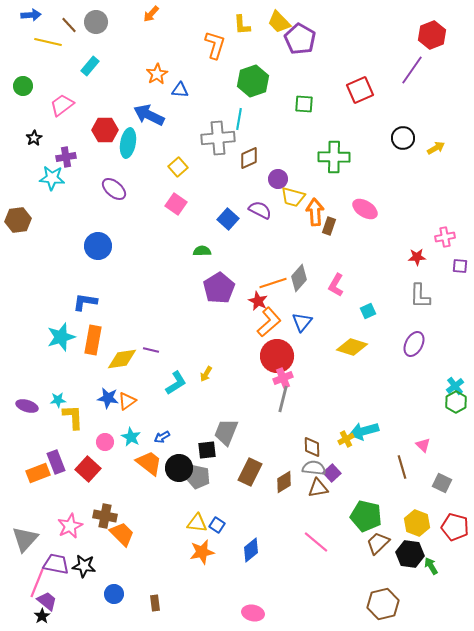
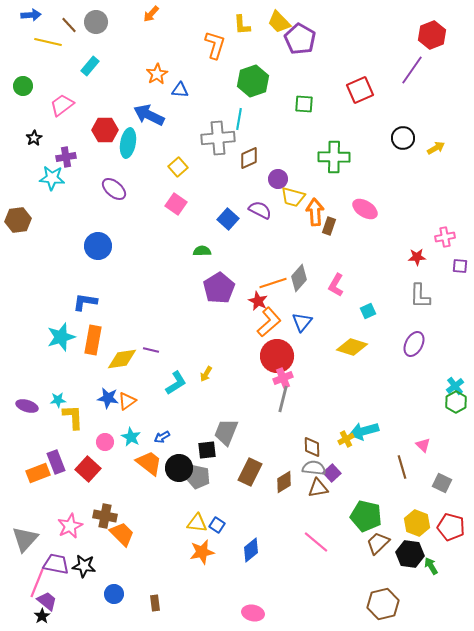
red pentagon at (455, 527): moved 4 px left
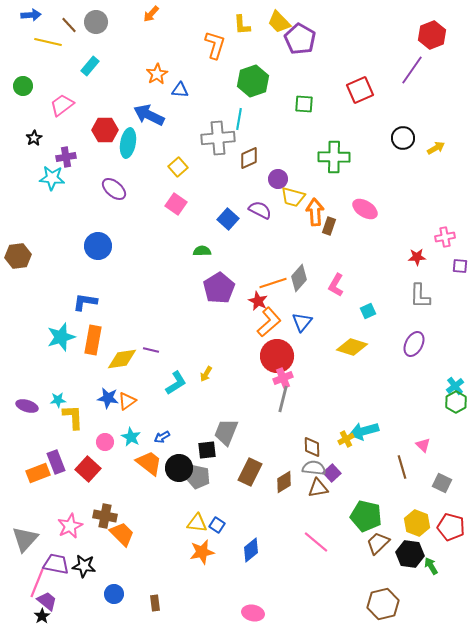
brown hexagon at (18, 220): moved 36 px down
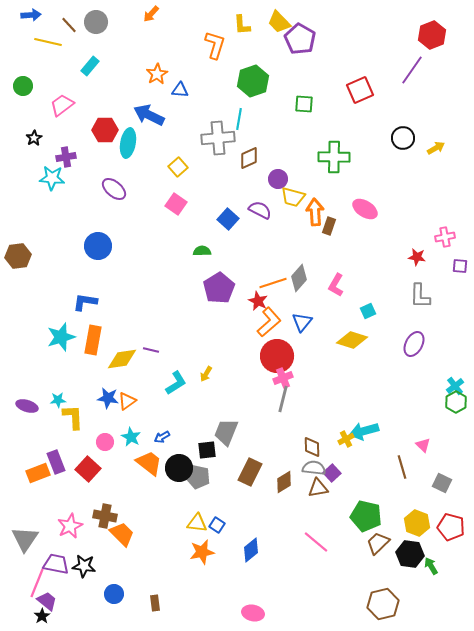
red star at (417, 257): rotated 12 degrees clockwise
yellow diamond at (352, 347): moved 7 px up
gray triangle at (25, 539): rotated 8 degrees counterclockwise
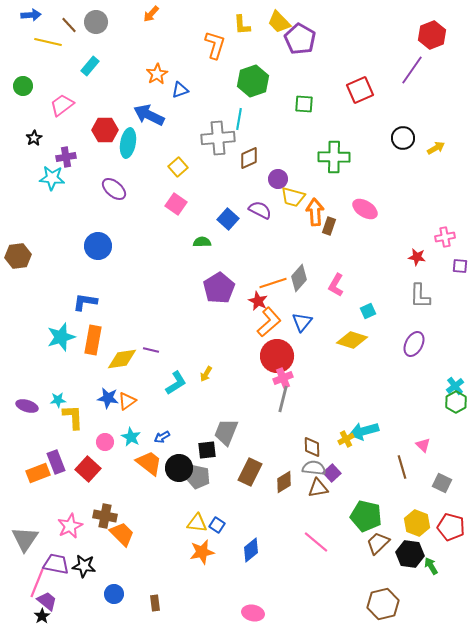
blue triangle at (180, 90): rotated 24 degrees counterclockwise
green semicircle at (202, 251): moved 9 px up
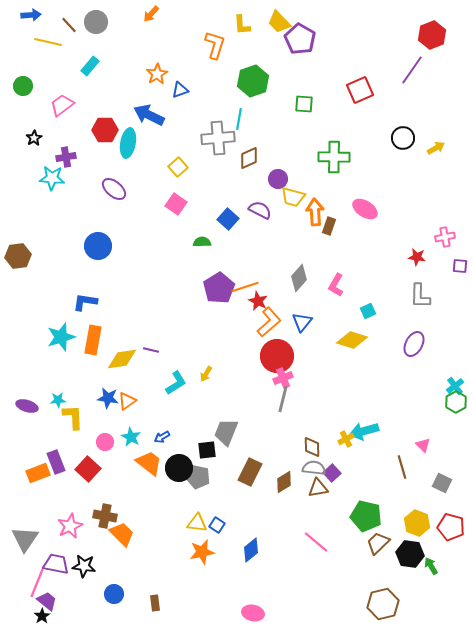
orange line at (273, 283): moved 28 px left, 4 px down
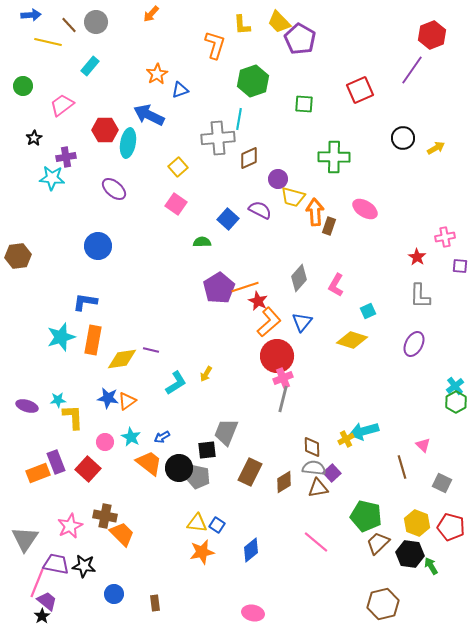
red star at (417, 257): rotated 24 degrees clockwise
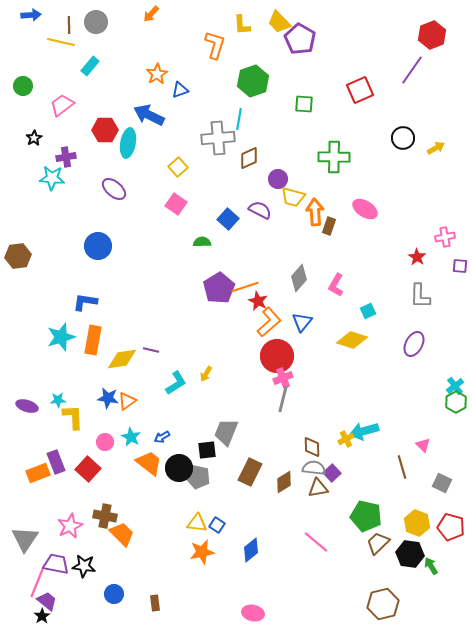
brown line at (69, 25): rotated 42 degrees clockwise
yellow line at (48, 42): moved 13 px right
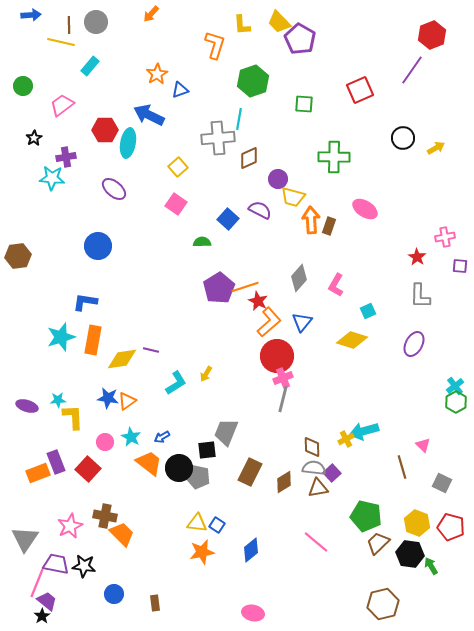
orange arrow at (315, 212): moved 4 px left, 8 px down
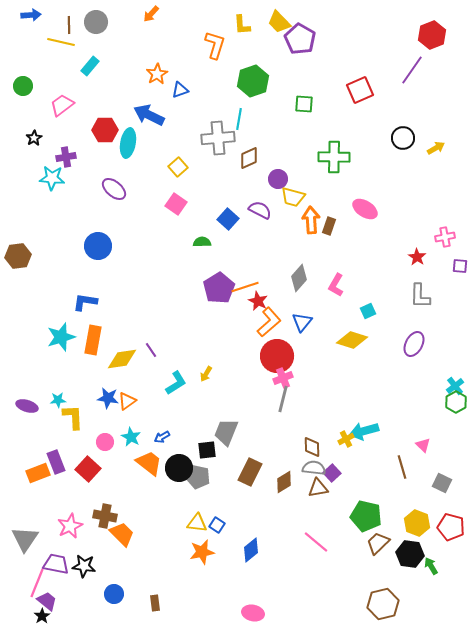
purple line at (151, 350): rotated 42 degrees clockwise
